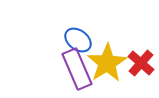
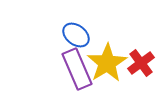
blue ellipse: moved 2 px left, 5 px up
red cross: rotated 12 degrees clockwise
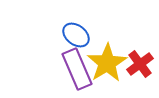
red cross: moved 1 px left, 1 px down
